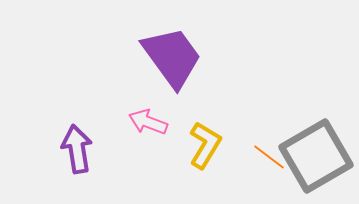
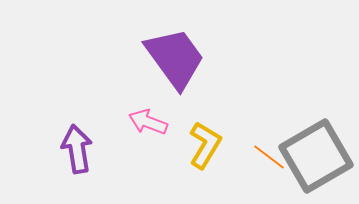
purple trapezoid: moved 3 px right, 1 px down
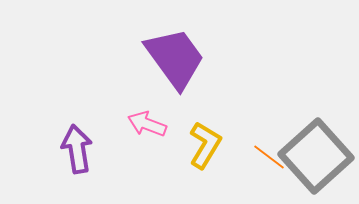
pink arrow: moved 1 px left, 2 px down
gray square: rotated 12 degrees counterclockwise
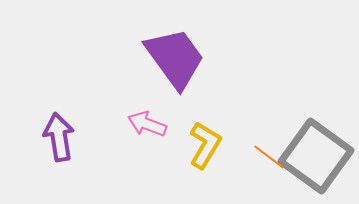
purple arrow: moved 18 px left, 12 px up
gray square: rotated 12 degrees counterclockwise
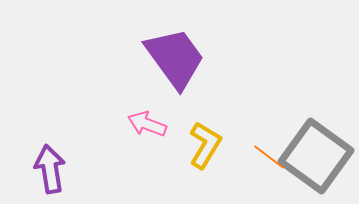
purple arrow: moved 9 px left, 32 px down
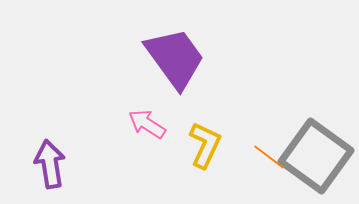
pink arrow: rotated 12 degrees clockwise
yellow L-shape: rotated 6 degrees counterclockwise
purple arrow: moved 5 px up
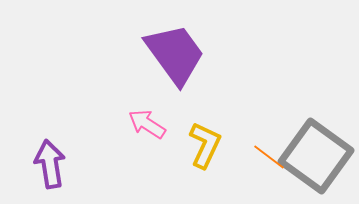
purple trapezoid: moved 4 px up
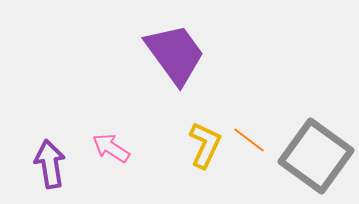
pink arrow: moved 36 px left, 24 px down
orange line: moved 20 px left, 17 px up
